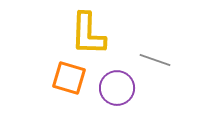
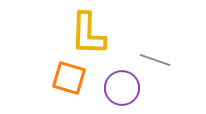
purple circle: moved 5 px right
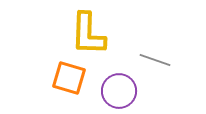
purple circle: moved 3 px left, 3 px down
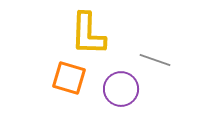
purple circle: moved 2 px right, 2 px up
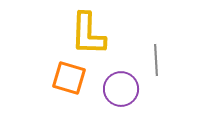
gray line: moved 1 px right; rotated 68 degrees clockwise
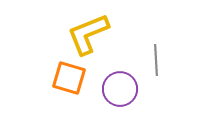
yellow L-shape: rotated 66 degrees clockwise
purple circle: moved 1 px left
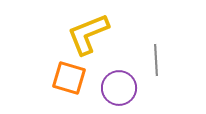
purple circle: moved 1 px left, 1 px up
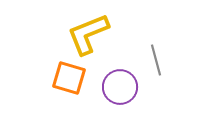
gray line: rotated 12 degrees counterclockwise
purple circle: moved 1 px right, 1 px up
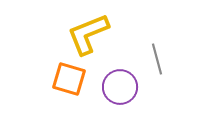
gray line: moved 1 px right, 1 px up
orange square: moved 1 px down
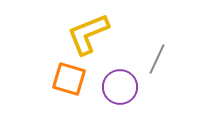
gray line: rotated 40 degrees clockwise
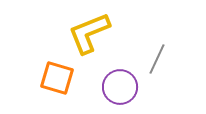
yellow L-shape: moved 1 px right, 1 px up
orange square: moved 12 px left, 1 px up
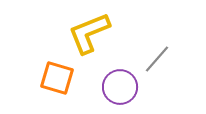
gray line: rotated 16 degrees clockwise
